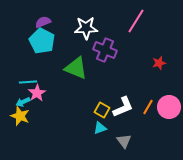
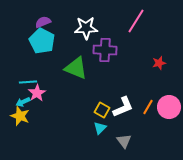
purple cross: rotated 20 degrees counterclockwise
cyan triangle: rotated 24 degrees counterclockwise
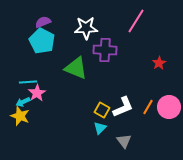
red star: rotated 16 degrees counterclockwise
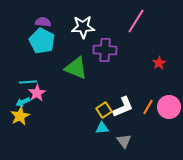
purple semicircle: rotated 28 degrees clockwise
white star: moved 3 px left, 1 px up
yellow square: moved 2 px right; rotated 28 degrees clockwise
yellow star: rotated 24 degrees clockwise
cyan triangle: moved 2 px right; rotated 40 degrees clockwise
